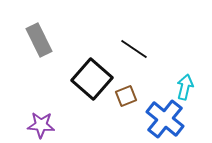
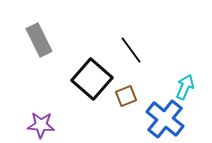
black line: moved 3 px left, 1 px down; rotated 20 degrees clockwise
cyan arrow: rotated 10 degrees clockwise
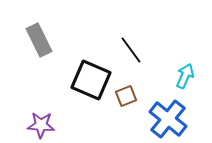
black square: moved 1 px left, 1 px down; rotated 18 degrees counterclockwise
cyan arrow: moved 11 px up
blue cross: moved 3 px right
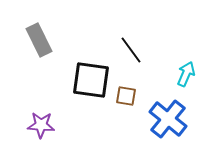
cyan arrow: moved 1 px right, 2 px up
black square: rotated 15 degrees counterclockwise
brown square: rotated 30 degrees clockwise
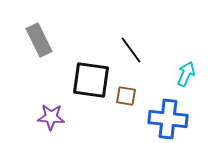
blue cross: rotated 33 degrees counterclockwise
purple star: moved 10 px right, 8 px up
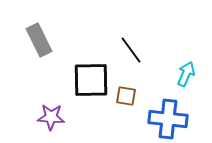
black square: rotated 9 degrees counterclockwise
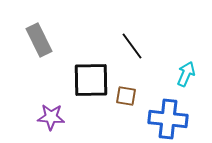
black line: moved 1 px right, 4 px up
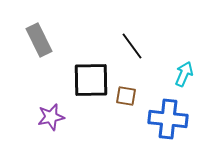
cyan arrow: moved 2 px left
purple star: rotated 16 degrees counterclockwise
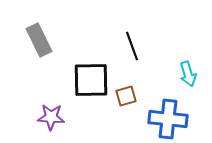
black line: rotated 16 degrees clockwise
cyan arrow: moved 4 px right; rotated 140 degrees clockwise
brown square: rotated 25 degrees counterclockwise
purple star: rotated 16 degrees clockwise
